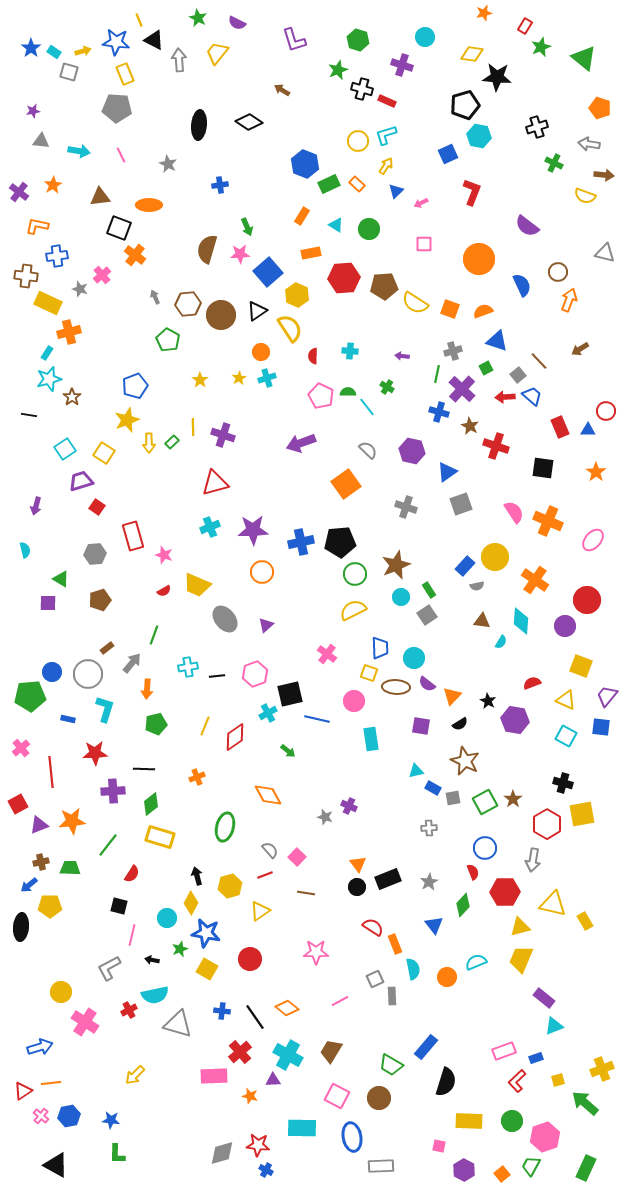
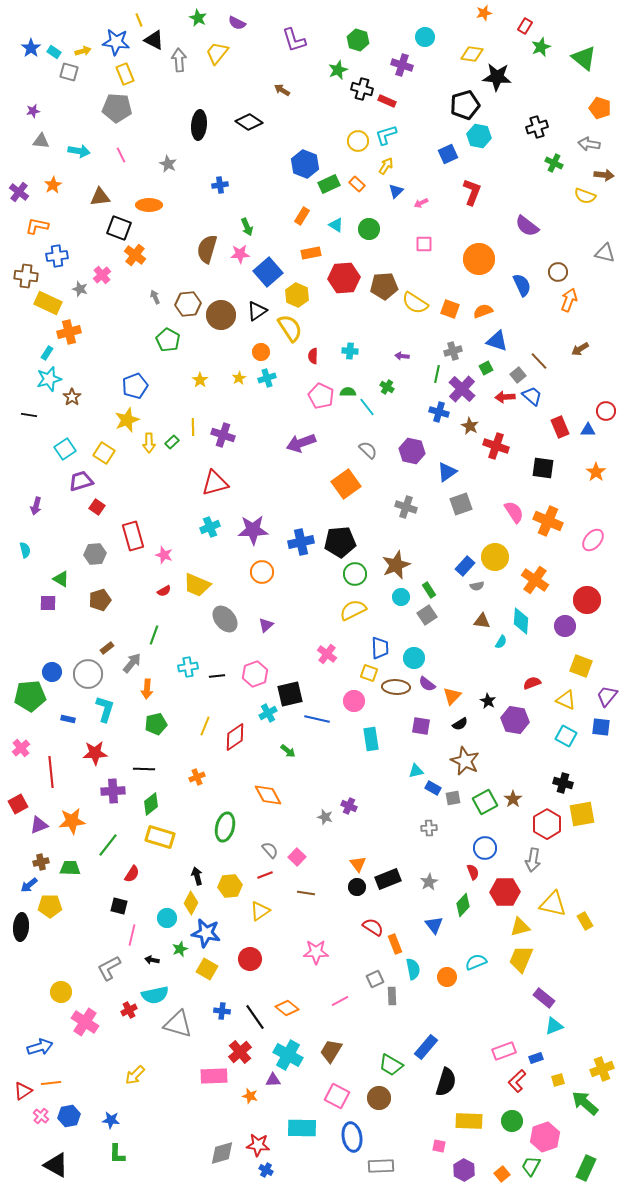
yellow hexagon at (230, 886): rotated 10 degrees clockwise
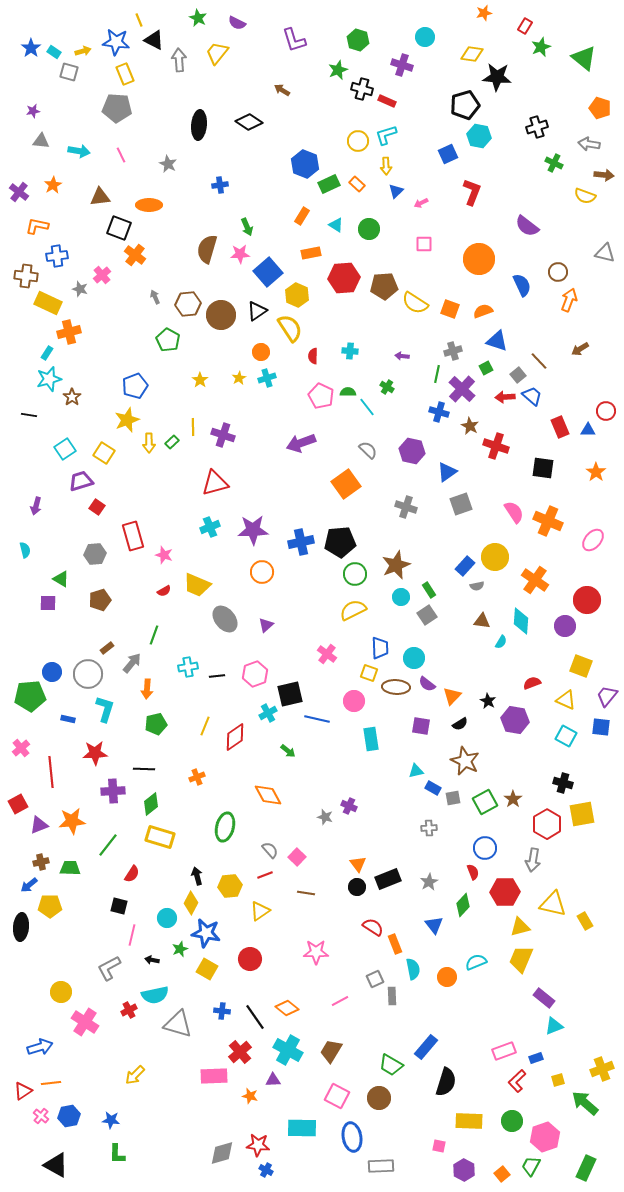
yellow arrow at (386, 166): rotated 144 degrees clockwise
cyan cross at (288, 1055): moved 5 px up
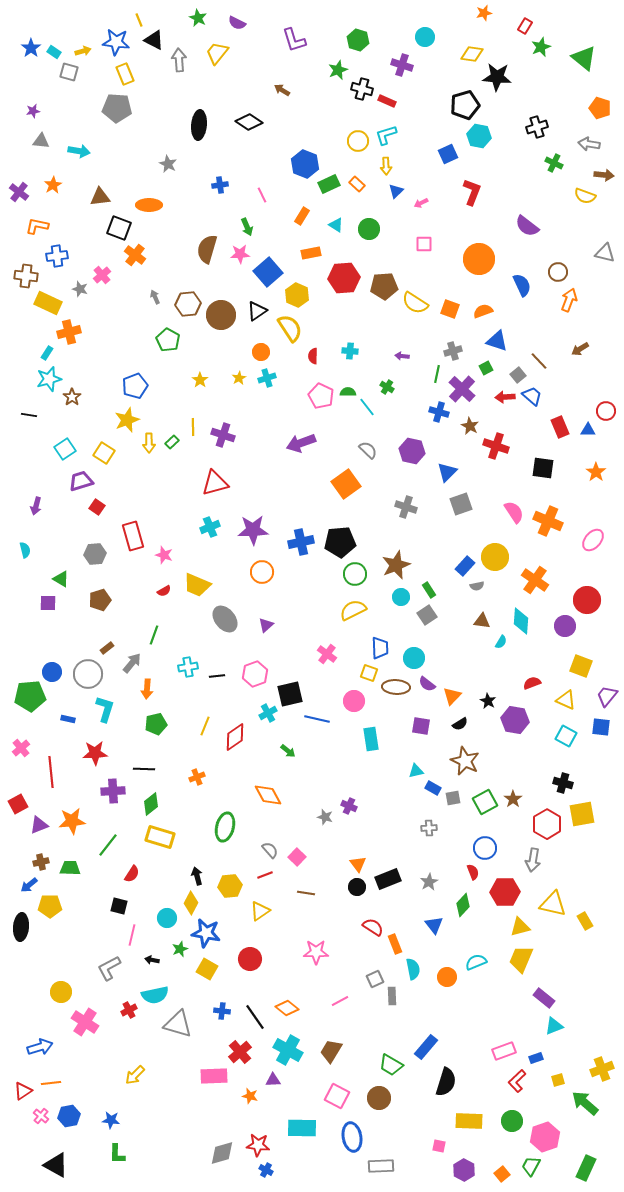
pink line at (121, 155): moved 141 px right, 40 px down
blue triangle at (447, 472): rotated 10 degrees counterclockwise
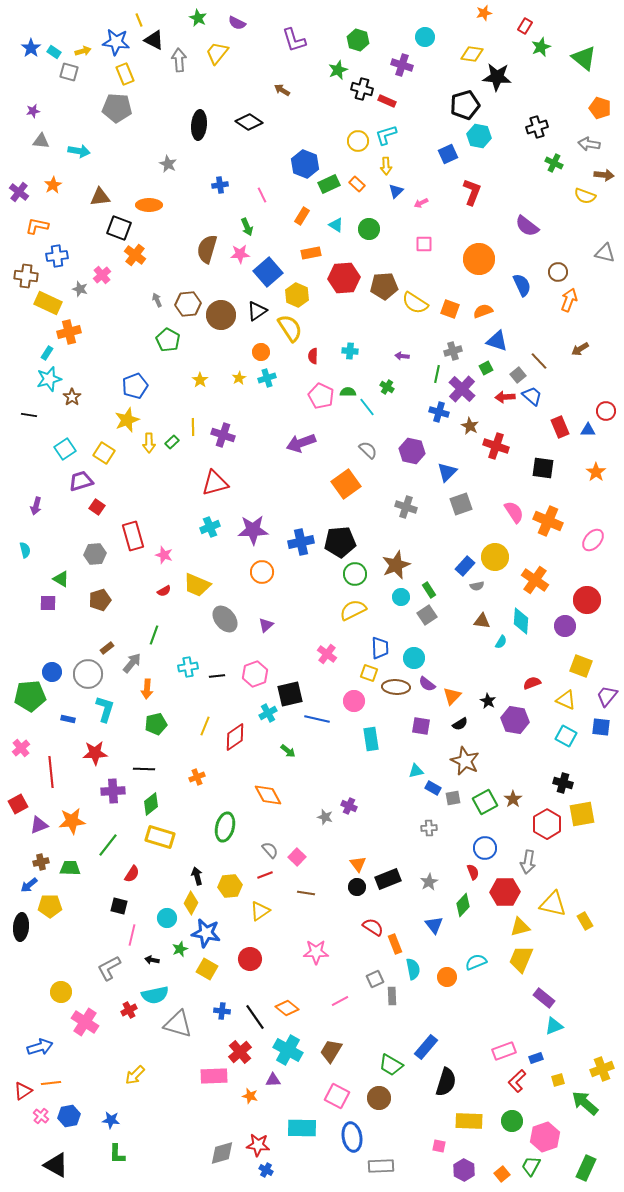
gray arrow at (155, 297): moved 2 px right, 3 px down
gray arrow at (533, 860): moved 5 px left, 2 px down
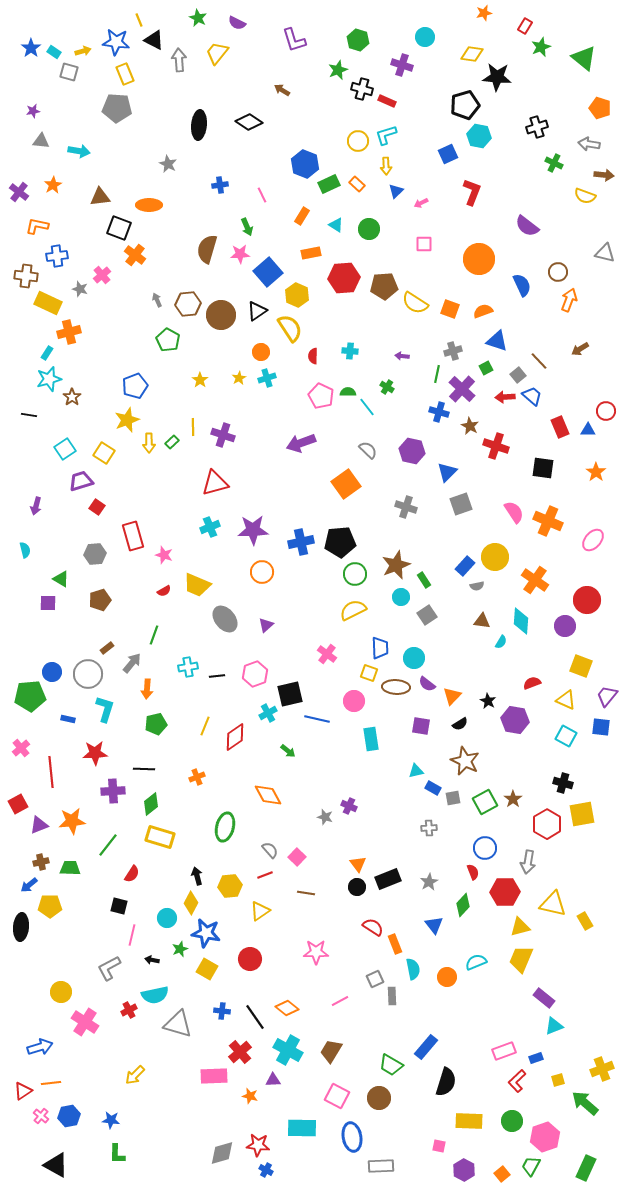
green rectangle at (429, 590): moved 5 px left, 10 px up
